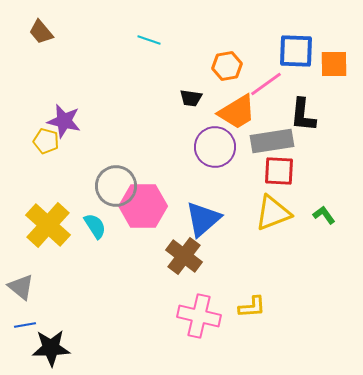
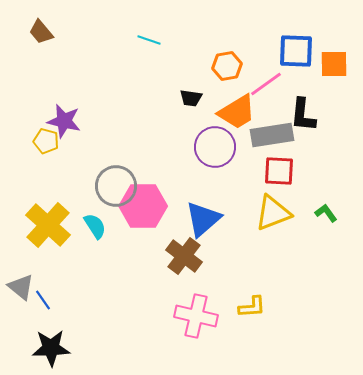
gray rectangle: moved 6 px up
green L-shape: moved 2 px right, 2 px up
pink cross: moved 3 px left
blue line: moved 18 px right, 25 px up; rotated 65 degrees clockwise
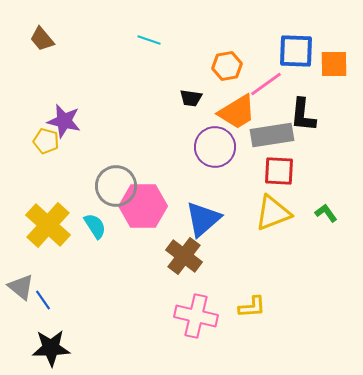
brown trapezoid: moved 1 px right, 7 px down
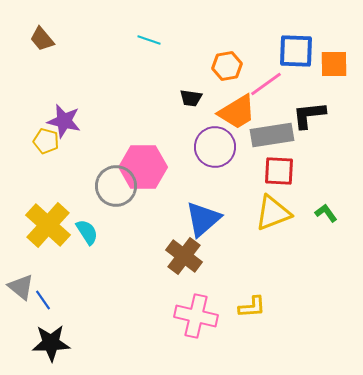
black L-shape: moved 6 px right; rotated 78 degrees clockwise
pink hexagon: moved 39 px up
cyan semicircle: moved 8 px left, 6 px down
black star: moved 5 px up
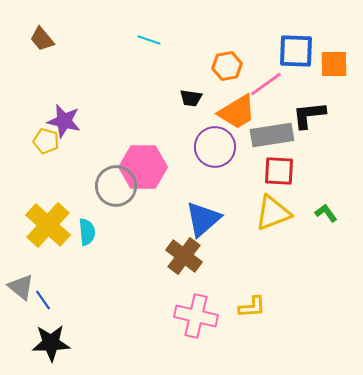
cyan semicircle: rotated 28 degrees clockwise
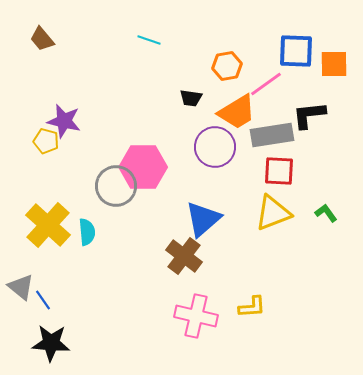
black star: rotated 6 degrees clockwise
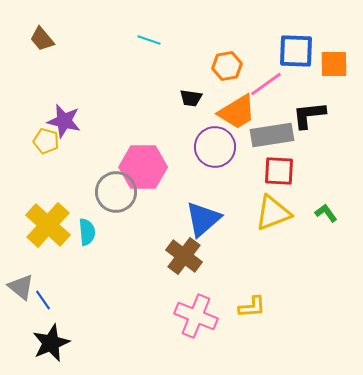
gray circle: moved 6 px down
pink cross: rotated 9 degrees clockwise
black star: rotated 27 degrees counterclockwise
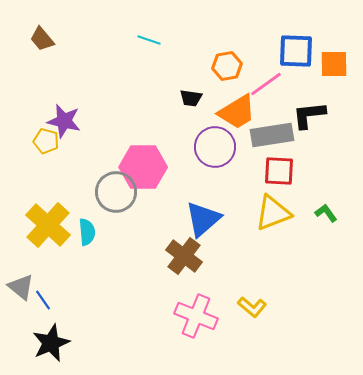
yellow L-shape: rotated 44 degrees clockwise
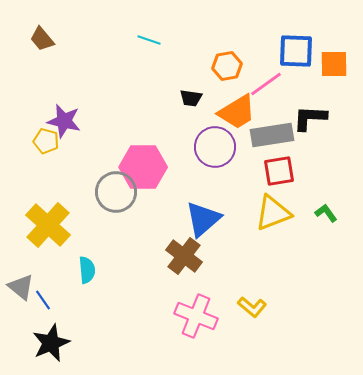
black L-shape: moved 1 px right, 3 px down; rotated 9 degrees clockwise
red square: rotated 12 degrees counterclockwise
cyan semicircle: moved 38 px down
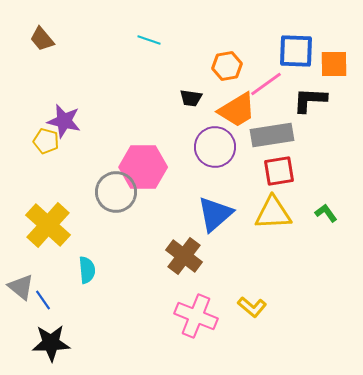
orange trapezoid: moved 2 px up
black L-shape: moved 18 px up
yellow triangle: rotated 18 degrees clockwise
blue triangle: moved 12 px right, 5 px up
black star: rotated 21 degrees clockwise
